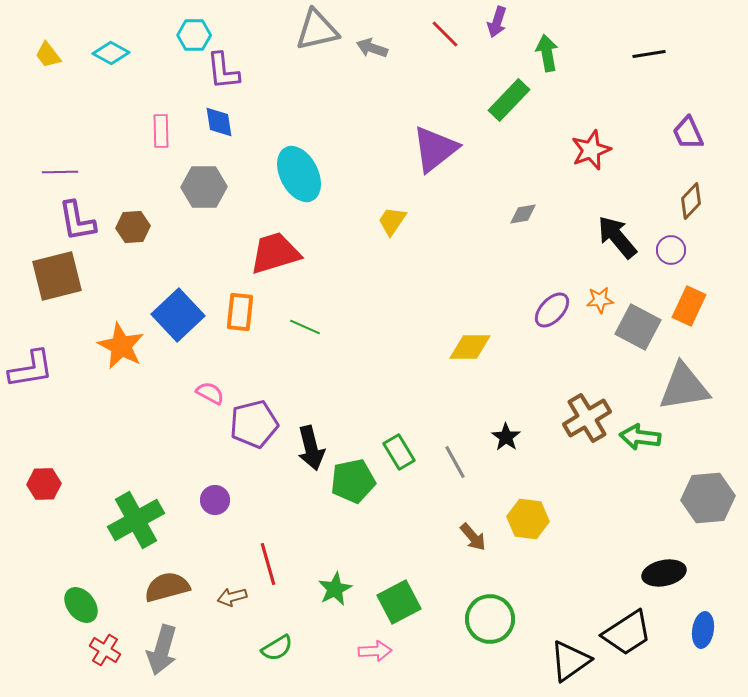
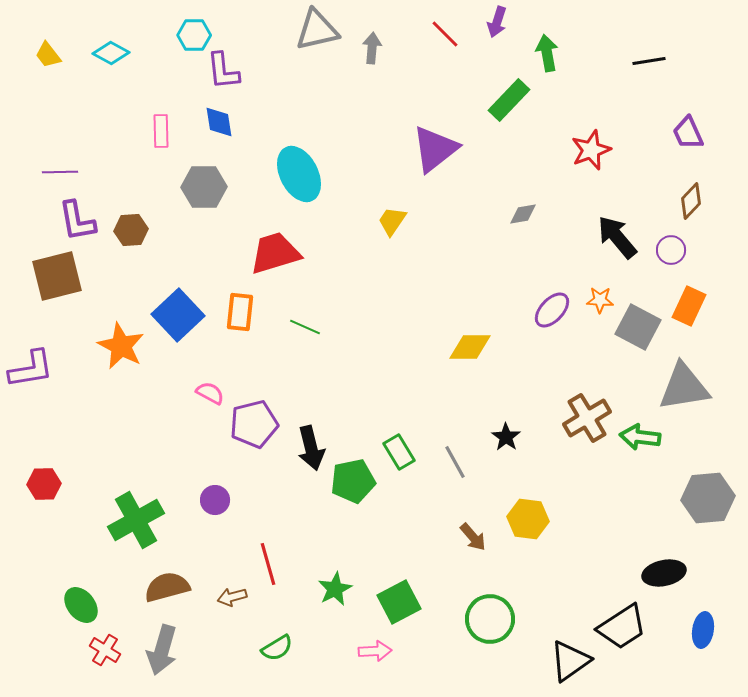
gray arrow at (372, 48): rotated 76 degrees clockwise
black line at (649, 54): moved 7 px down
brown hexagon at (133, 227): moved 2 px left, 3 px down
orange star at (600, 300): rotated 8 degrees clockwise
black trapezoid at (627, 633): moved 5 px left, 6 px up
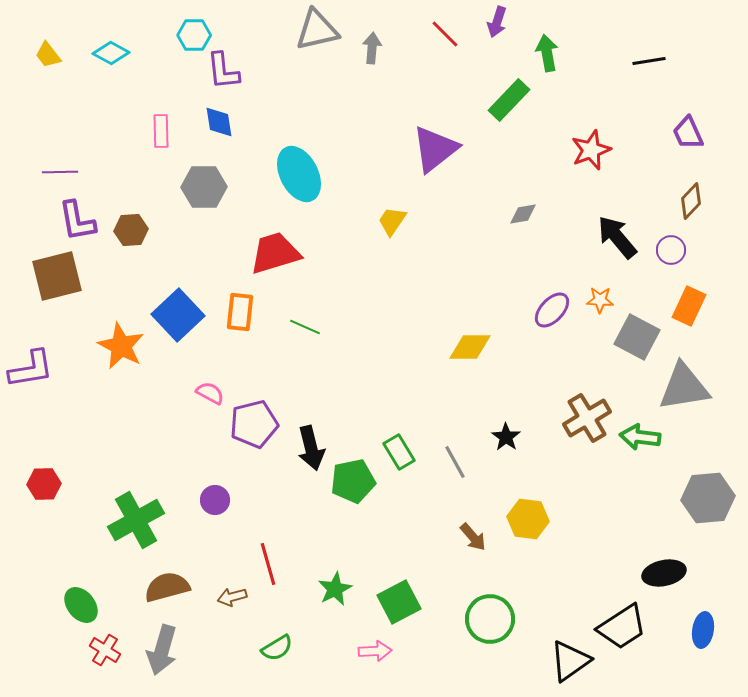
gray square at (638, 327): moved 1 px left, 10 px down
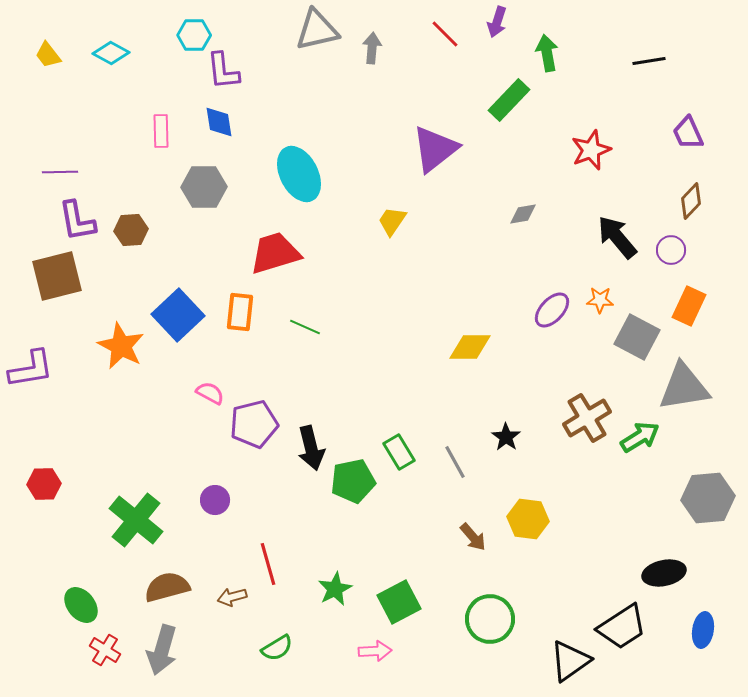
green arrow at (640, 437): rotated 141 degrees clockwise
green cross at (136, 520): rotated 22 degrees counterclockwise
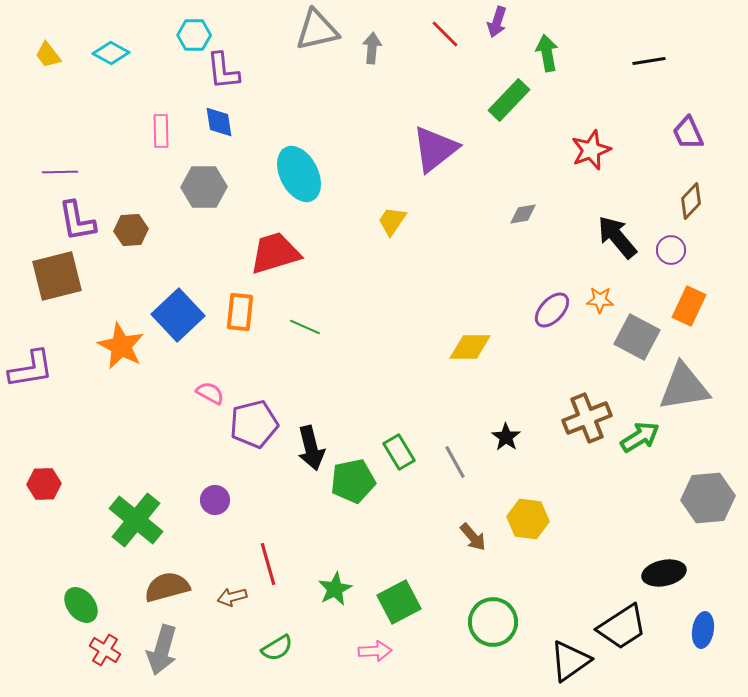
brown cross at (587, 418): rotated 9 degrees clockwise
green circle at (490, 619): moved 3 px right, 3 px down
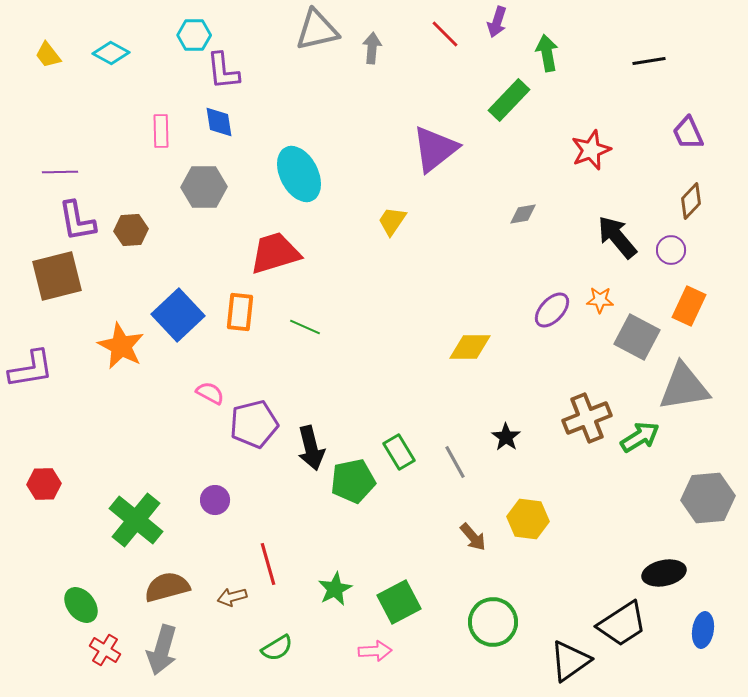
black trapezoid at (622, 627): moved 3 px up
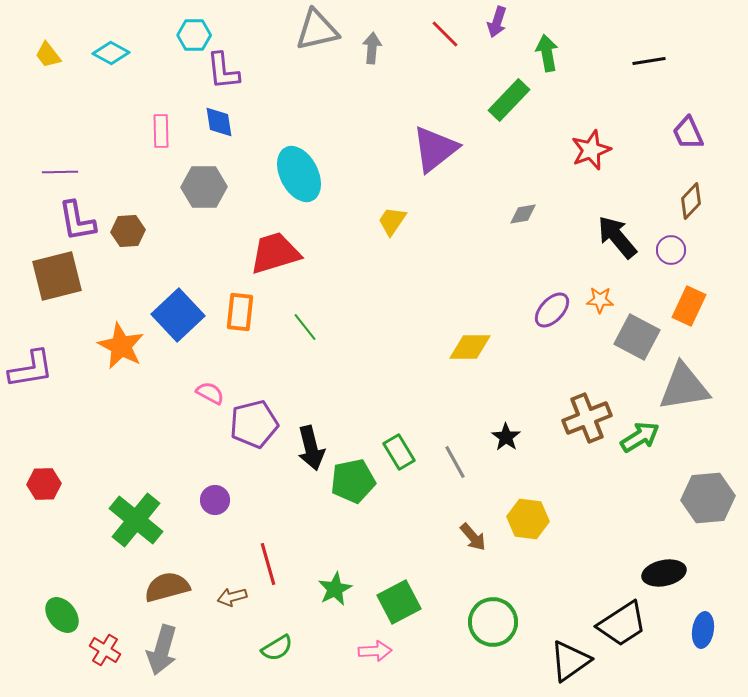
brown hexagon at (131, 230): moved 3 px left, 1 px down
green line at (305, 327): rotated 28 degrees clockwise
green ellipse at (81, 605): moved 19 px left, 10 px down
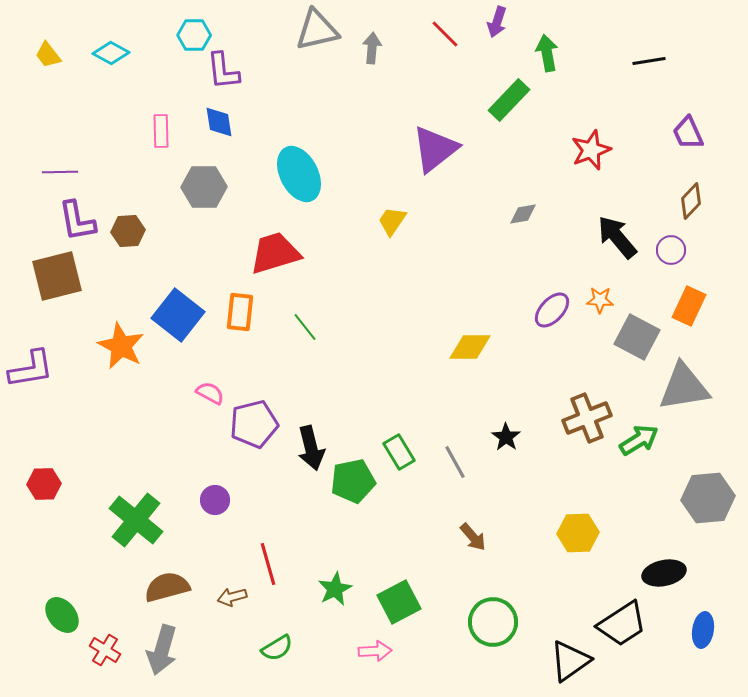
blue square at (178, 315): rotated 9 degrees counterclockwise
green arrow at (640, 437): moved 1 px left, 3 px down
yellow hexagon at (528, 519): moved 50 px right, 14 px down; rotated 9 degrees counterclockwise
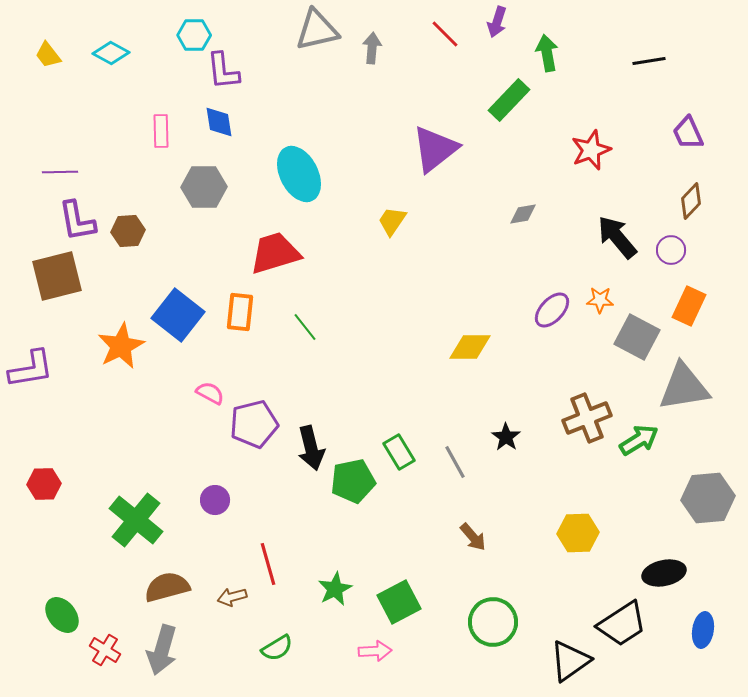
orange star at (121, 346): rotated 18 degrees clockwise
